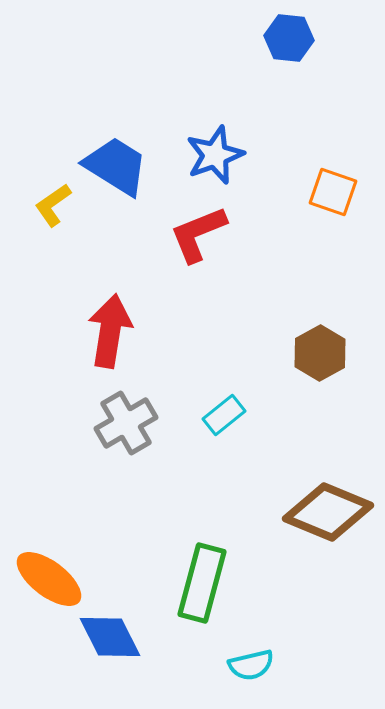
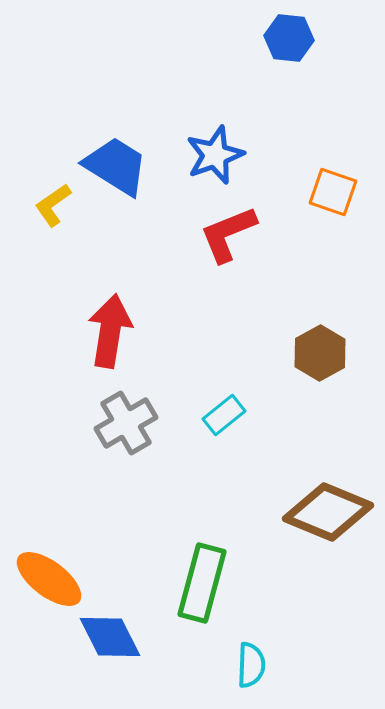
red L-shape: moved 30 px right
cyan semicircle: rotated 75 degrees counterclockwise
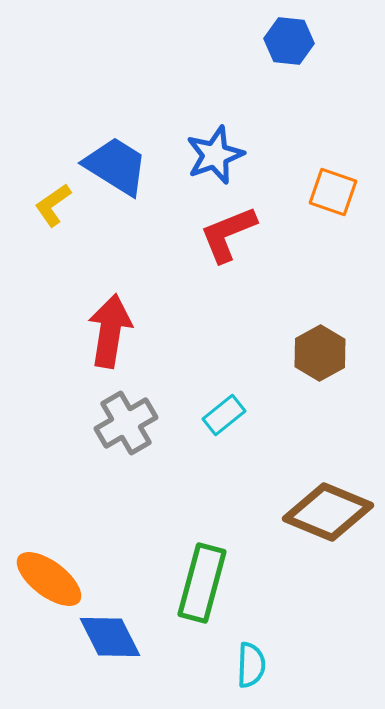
blue hexagon: moved 3 px down
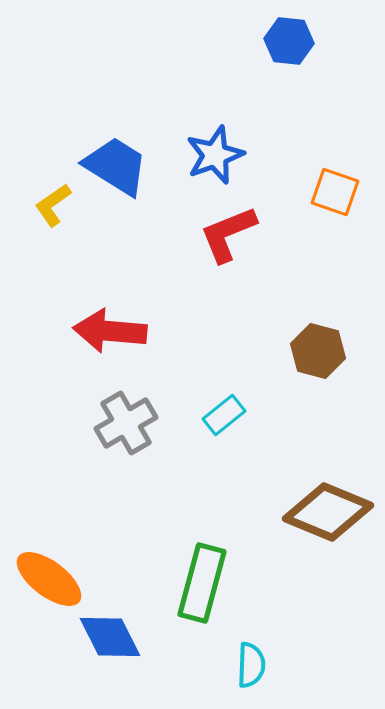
orange square: moved 2 px right
red arrow: rotated 94 degrees counterclockwise
brown hexagon: moved 2 px left, 2 px up; rotated 16 degrees counterclockwise
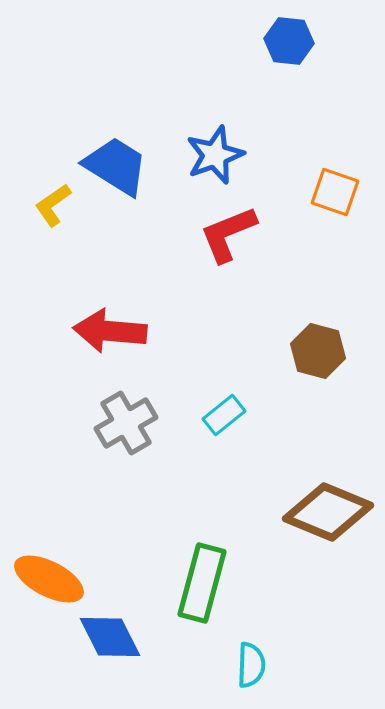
orange ellipse: rotated 10 degrees counterclockwise
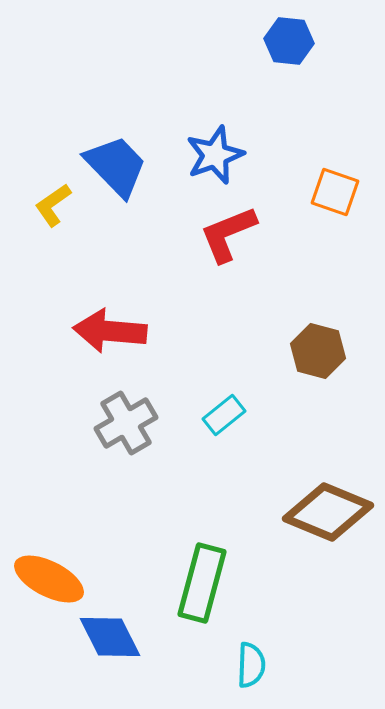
blue trapezoid: rotated 14 degrees clockwise
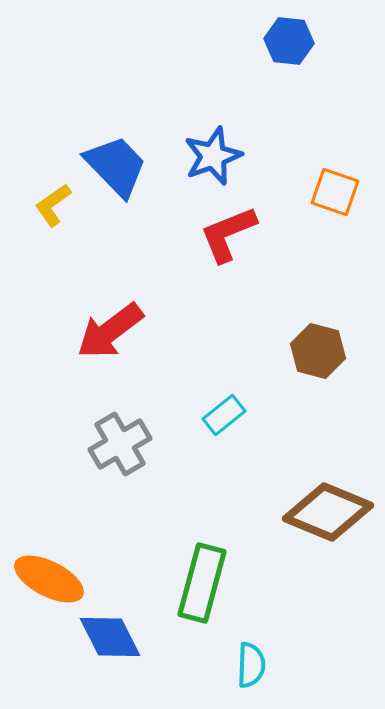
blue star: moved 2 px left, 1 px down
red arrow: rotated 42 degrees counterclockwise
gray cross: moved 6 px left, 21 px down
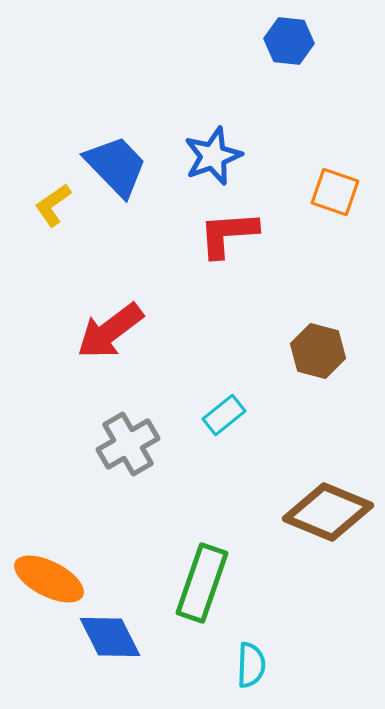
red L-shape: rotated 18 degrees clockwise
gray cross: moved 8 px right
green rectangle: rotated 4 degrees clockwise
